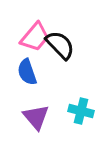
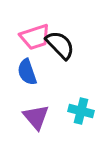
pink trapezoid: rotated 32 degrees clockwise
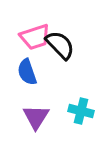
purple triangle: rotated 12 degrees clockwise
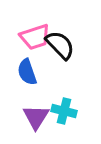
cyan cross: moved 17 px left
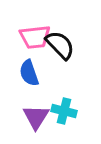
pink trapezoid: rotated 12 degrees clockwise
blue semicircle: moved 2 px right, 1 px down
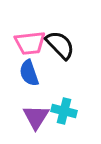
pink trapezoid: moved 5 px left, 6 px down
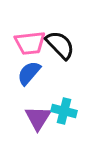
blue semicircle: rotated 60 degrees clockwise
purple triangle: moved 2 px right, 1 px down
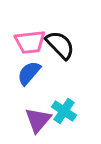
pink trapezoid: moved 1 px up
cyan cross: rotated 20 degrees clockwise
purple triangle: moved 2 px down; rotated 8 degrees clockwise
